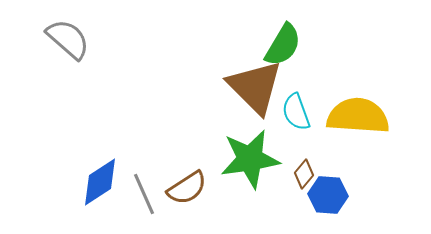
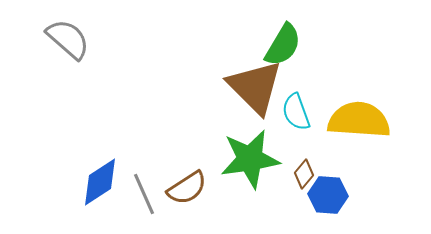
yellow semicircle: moved 1 px right, 4 px down
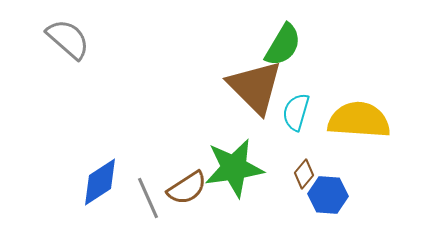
cyan semicircle: rotated 36 degrees clockwise
green star: moved 16 px left, 9 px down
gray line: moved 4 px right, 4 px down
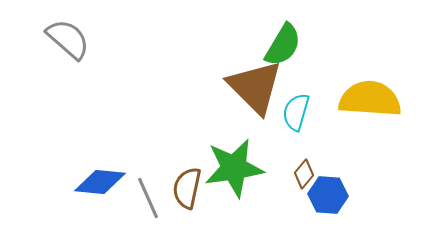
yellow semicircle: moved 11 px right, 21 px up
blue diamond: rotated 39 degrees clockwise
brown semicircle: rotated 135 degrees clockwise
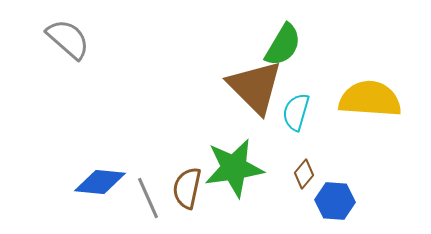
blue hexagon: moved 7 px right, 6 px down
